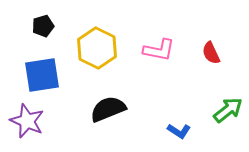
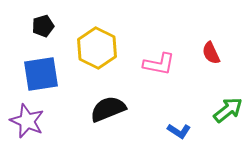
pink L-shape: moved 14 px down
blue square: moved 1 px left, 1 px up
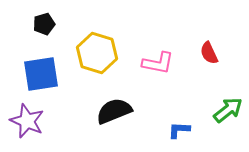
black pentagon: moved 1 px right, 2 px up
yellow hexagon: moved 5 px down; rotated 9 degrees counterclockwise
red semicircle: moved 2 px left
pink L-shape: moved 1 px left, 1 px up
black semicircle: moved 6 px right, 2 px down
blue L-shape: moved 1 px up; rotated 150 degrees clockwise
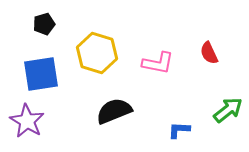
purple star: rotated 8 degrees clockwise
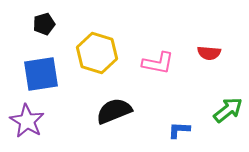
red semicircle: rotated 60 degrees counterclockwise
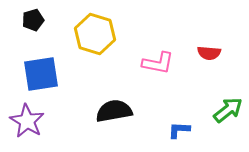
black pentagon: moved 11 px left, 4 px up
yellow hexagon: moved 2 px left, 19 px up
black semicircle: rotated 12 degrees clockwise
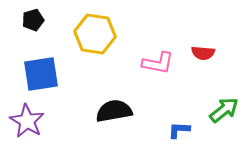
yellow hexagon: rotated 9 degrees counterclockwise
red semicircle: moved 6 px left
green arrow: moved 4 px left
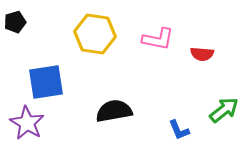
black pentagon: moved 18 px left, 2 px down
red semicircle: moved 1 px left, 1 px down
pink L-shape: moved 24 px up
blue square: moved 5 px right, 8 px down
purple star: moved 2 px down
blue L-shape: rotated 115 degrees counterclockwise
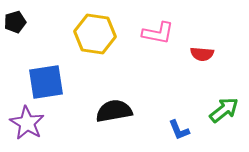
pink L-shape: moved 6 px up
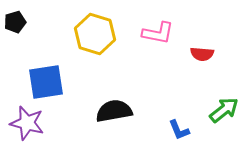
yellow hexagon: rotated 9 degrees clockwise
purple star: rotated 16 degrees counterclockwise
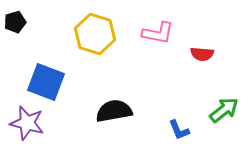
blue square: rotated 30 degrees clockwise
